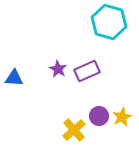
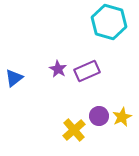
blue triangle: rotated 42 degrees counterclockwise
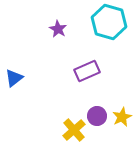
purple star: moved 40 px up
purple circle: moved 2 px left
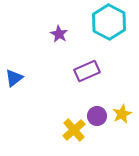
cyan hexagon: rotated 12 degrees clockwise
purple star: moved 1 px right, 5 px down
yellow star: moved 3 px up
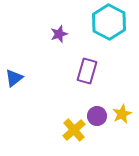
purple star: rotated 24 degrees clockwise
purple rectangle: rotated 50 degrees counterclockwise
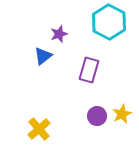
purple rectangle: moved 2 px right, 1 px up
blue triangle: moved 29 px right, 22 px up
yellow cross: moved 35 px left, 1 px up
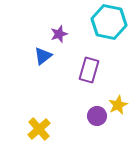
cyan hexagon: rotated 16 degrees counterclockwise
yellow star: moved 4 px left, 9 px up
